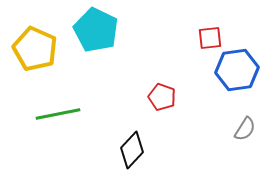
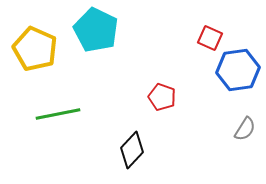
red square: rotated 30 degrees clockwise
blue hexagon: moved 1 px right
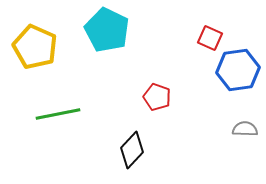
cyan pentagon: moved 11 px right
yellow pentagon: moved 2 px up
red pentagon: moved 5 px left
gray semicircle: rotated 120 degrees counterclockwise
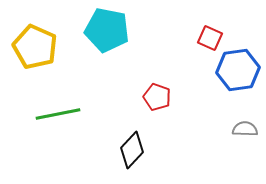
cyan pentagon: rotated 15 degrees counterclockwise
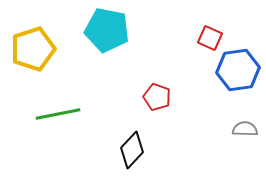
yellow pentagon: moved 2 px left, 2 px down; rotated 30 degrees clockwise
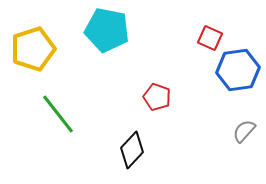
green line: rotated 63 degrees clockwise
gray semicircle: moved 1 px left, 2 px down; rotated 50 degrees counterclockwise
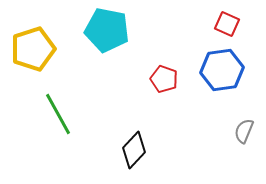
red square: moved 17 px right, 14 px up
blue hexagon: moved 16 px left
red pentagon: moved 7 px right, 18 px up
green line: rotated 9 degrees clockwise
gray semicircle: rotated 20 degrees counterclockwise
black diamond: moved 2 px right
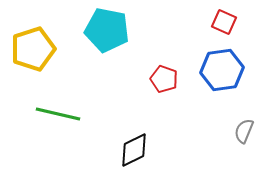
red square: moved 3 px left, 2 px up
green line: rotated 48 degrees counterclockwise
black diamond: rotated 21 degrees clockwise
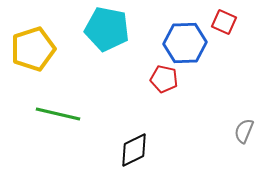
cyan pentagon: moved 1 px up
blue hexagon: moved 37 px left, 27 px up; rotated 6 degrees clockwise
red pentagon: rotated 8 degrees counterclockwise
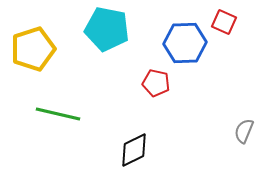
red pentagon: moved 8 px left, 4 px down
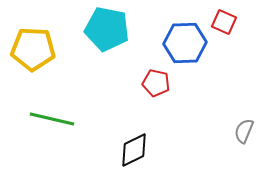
yellow pentagon: rotated 21 degrees clockwise
green line: moved 6 px left, 5 px down
